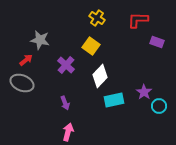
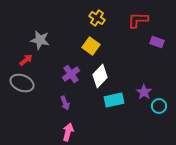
purple cross: moved 5 px right, 9 px down; rotated 12 degrees clockwise
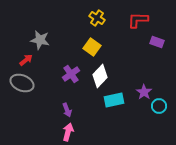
yellow square: moved 1 px right, 1 px down
purple arrow: moved 2 px right, 7 px down
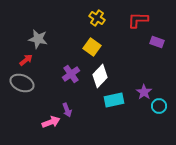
gray star: moved 2 px left, 1 px up
pink arrow: moved 17 px left, 10 px up; rotated 54 degrees clockwise
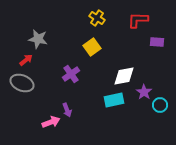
purple rectangle: rotated 16 degrees counterclockwise
yellow square: rotated 18 degrees clockwise
white diamond: moved 24 px right; rotated 35 degrees clockwise
cyan circle: moved 1 px right, 1 px up
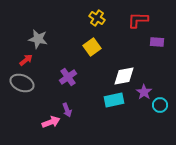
purple cross: moved 3 px left, 3 px down
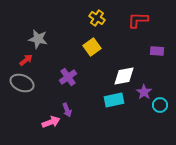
purple rectangle: moved 9 px down
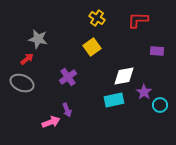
red arrow: moved 1 px right, 1 px up
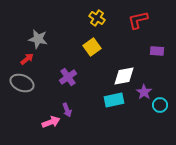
red L-shape: rotated 15 degrees counterclockwise
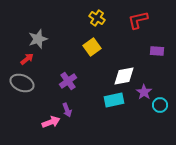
gray star: rotated 30 degrees counterclockwise
purple cross: moved 4 px down
